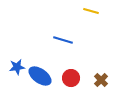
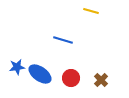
blue ellipse: moved 2 px up
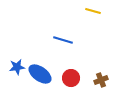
yellow line: moved 2 px right
brown cross: rotated 24 degrees clockwise
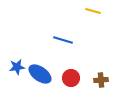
brown cross: rotated 16 degrees clockwise
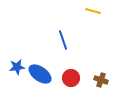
blue line: rotated 54 degrees clockwise
brown cross: rotated 24 degrees clockwise
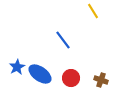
yellow line: rotated 42 degrees clockwise
blue line: rotated 18 degrees counterclockwise
blue star: rotated 21 degrees counterclockwise
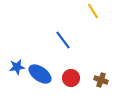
blue star: rotated 21 degrees clockwise
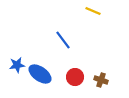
yellow line: rotated 35 degrees counterclockwise
blue star: moved 2 px up
red circle: moved 4 px right, 1 px up
